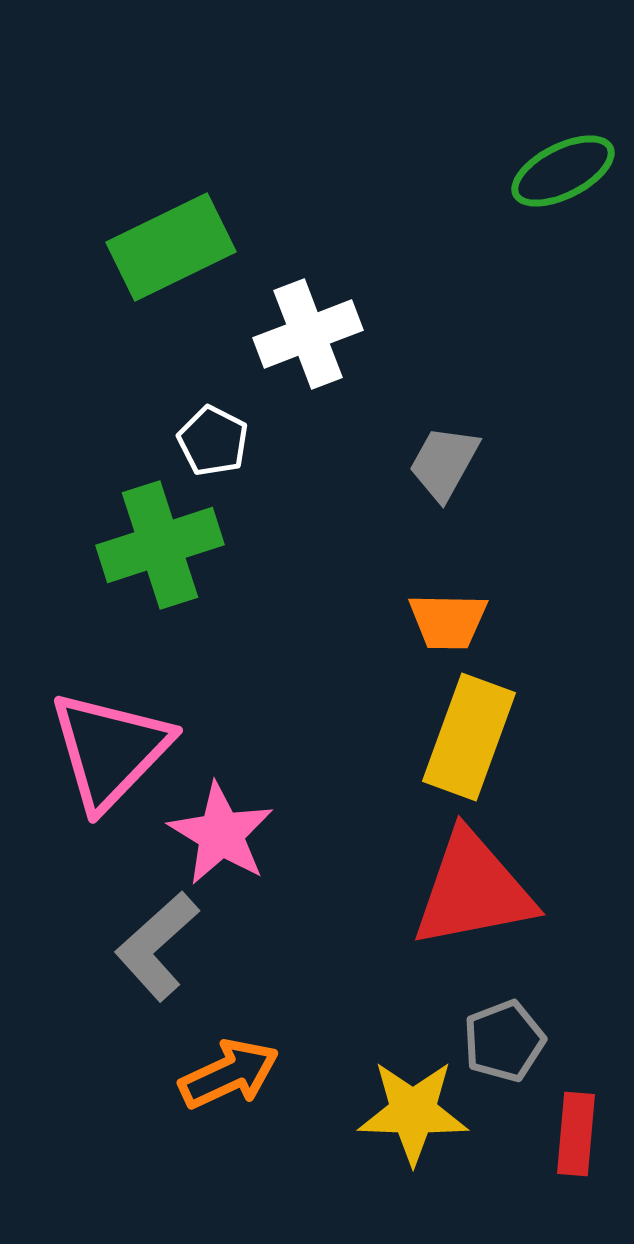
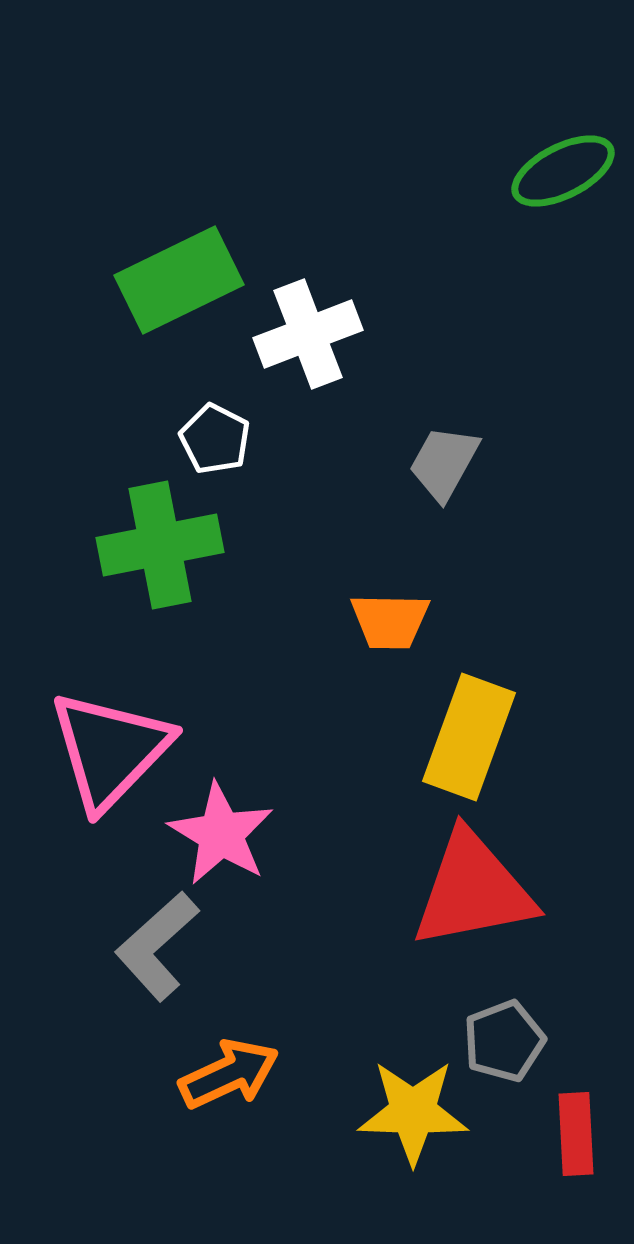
green rectangle: moved 8 px right, 33 px down
white pentagon: moved 2 px right, 2 px up
green cross: rotated 7 degrees clockwise
orange trapezoid: moved 58 px left
red rectangle: rotated 8 degrees counterclockwise
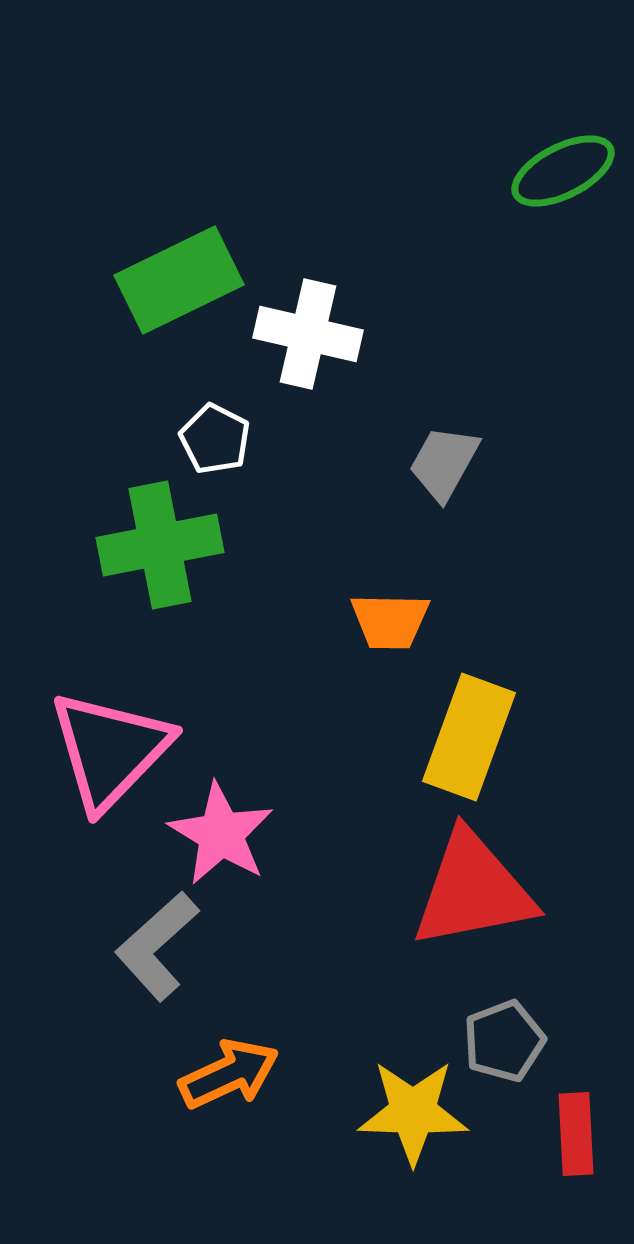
white cross: rotated 34 degrees clockwise
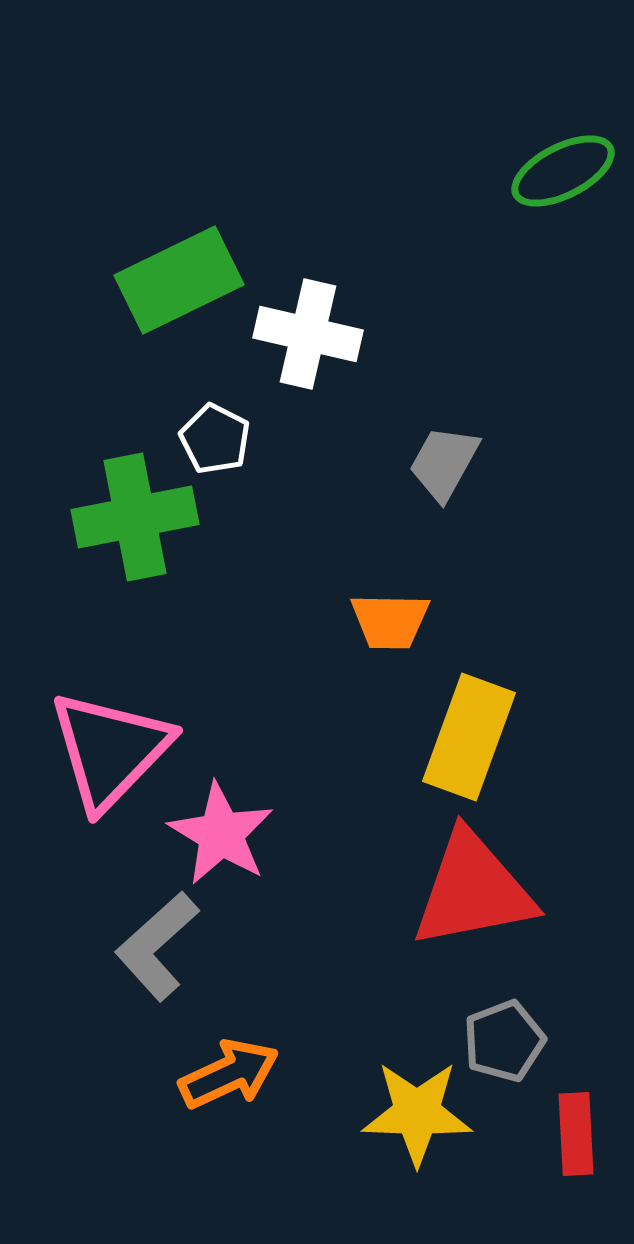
green cross: moved 25 px left, 28 px up
yellow star: moved 4 px right, 1 px down
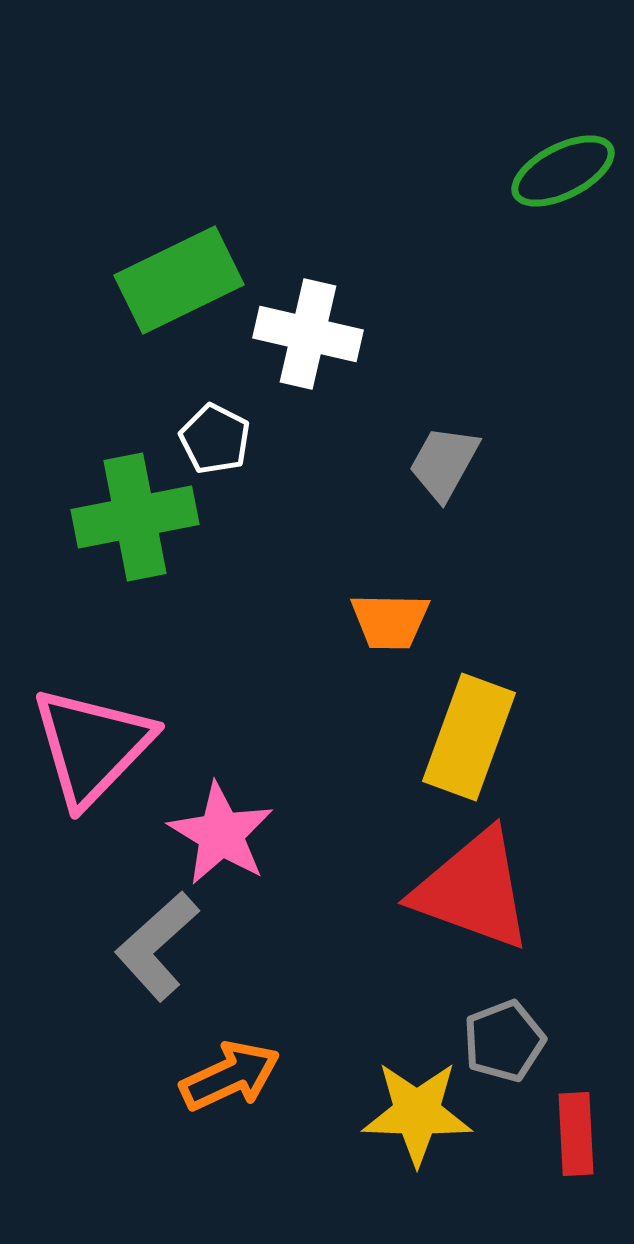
pink triangle: moved 18 px left, 4 px up
red triangle: rotated 31 degrees clockwise
orange arrow: moved 1 px right, 2 px down
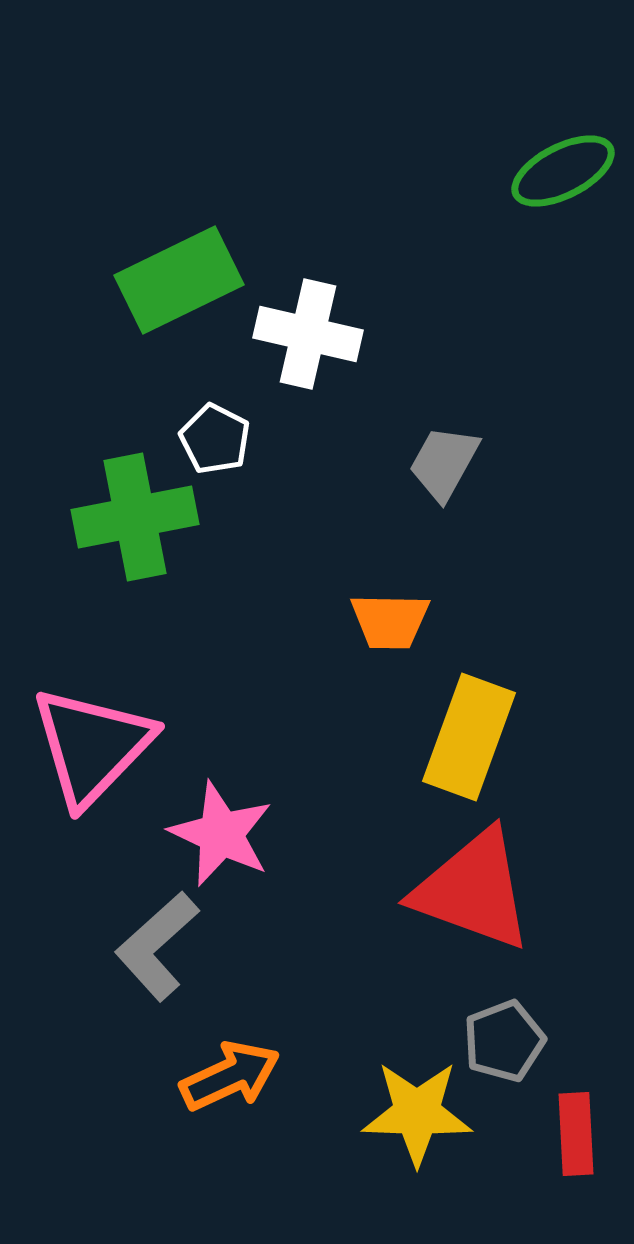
pink star: rotated 6 degrees counterclockwise
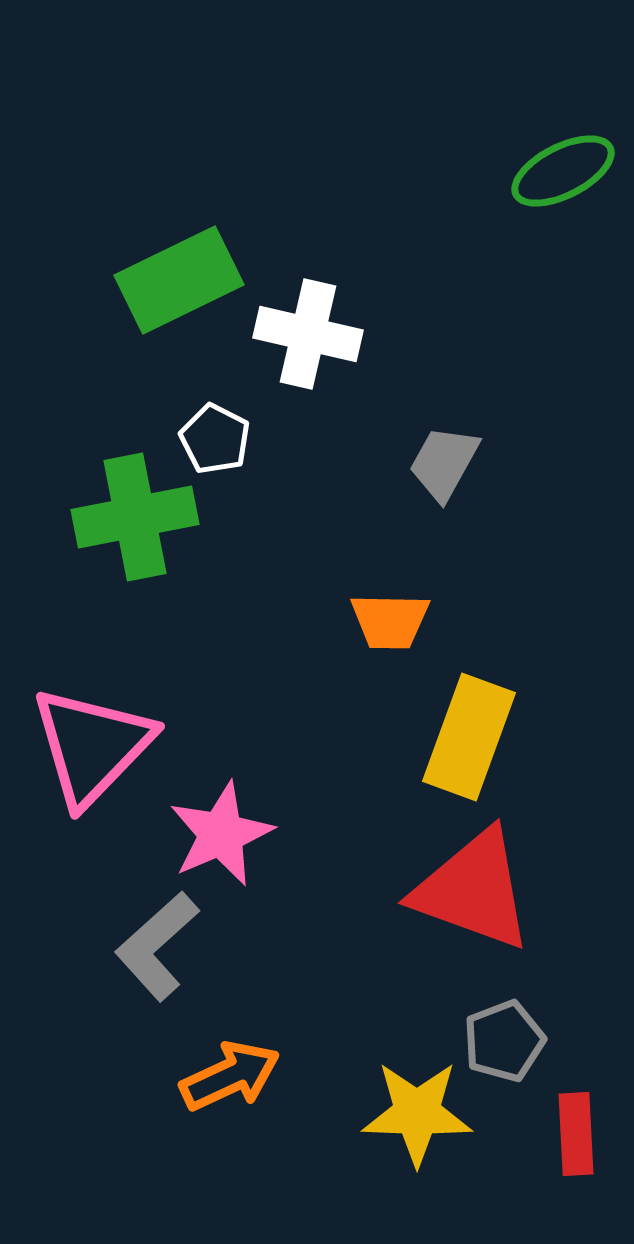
pink star: rotated 24 degrees clockwise
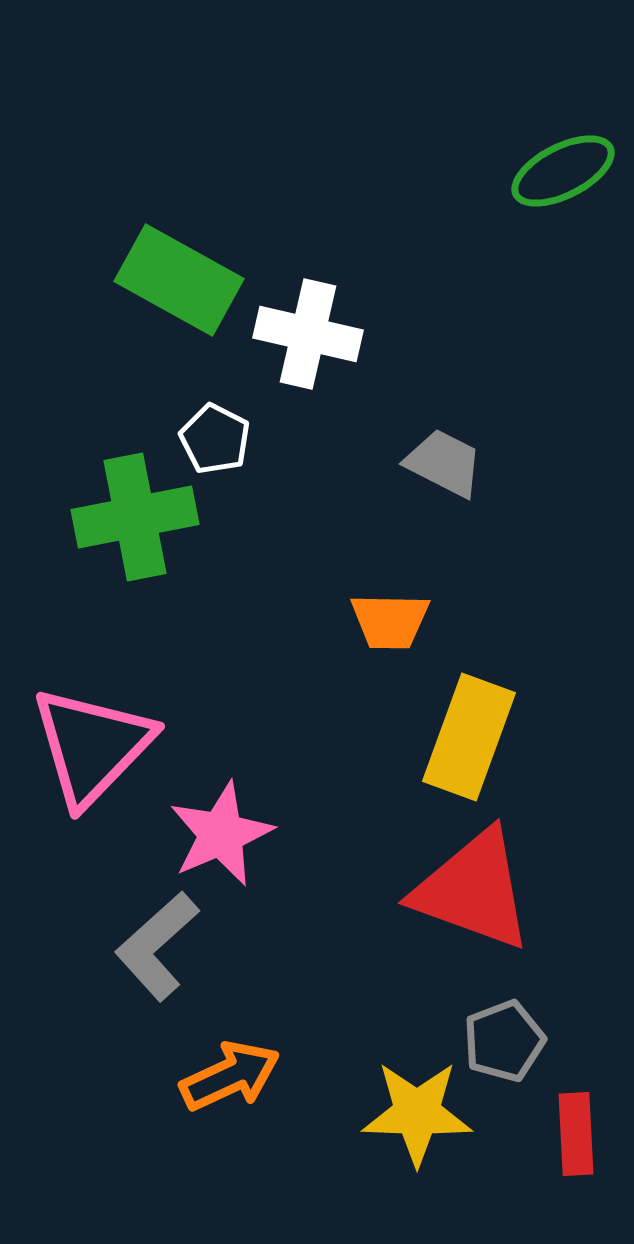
green rectangle: rotated 55 degrees clockwise
gray trapezoid: rotated 88 degrees clockwise
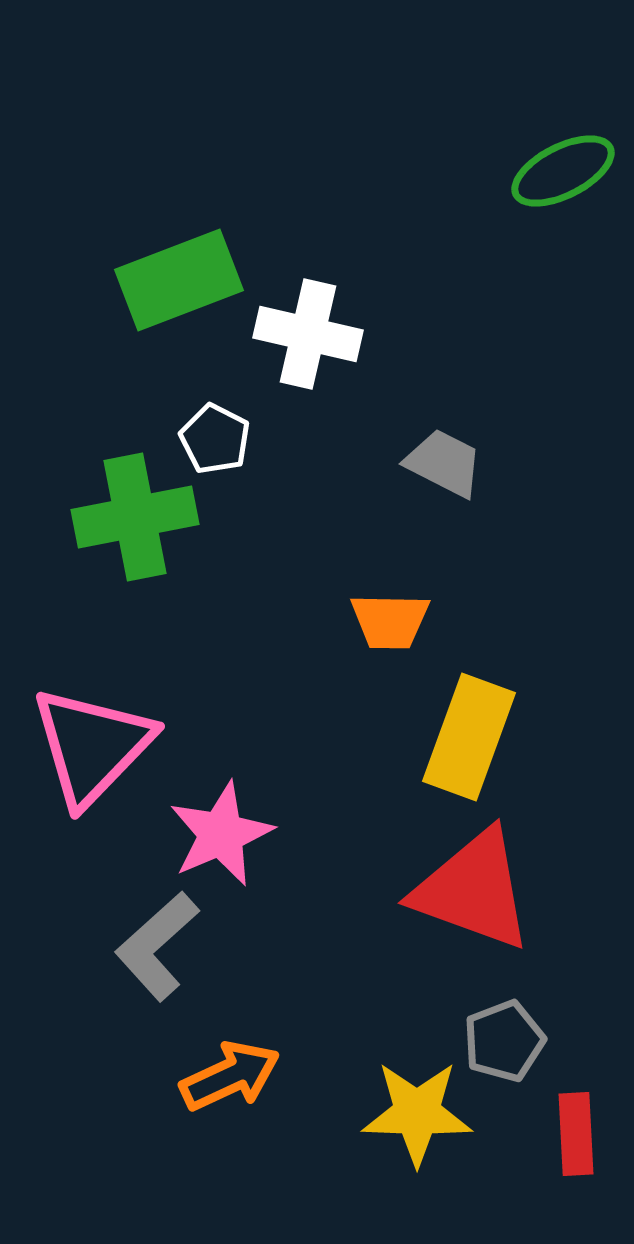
green rectangle: rotated 50 degrees counterclockwise
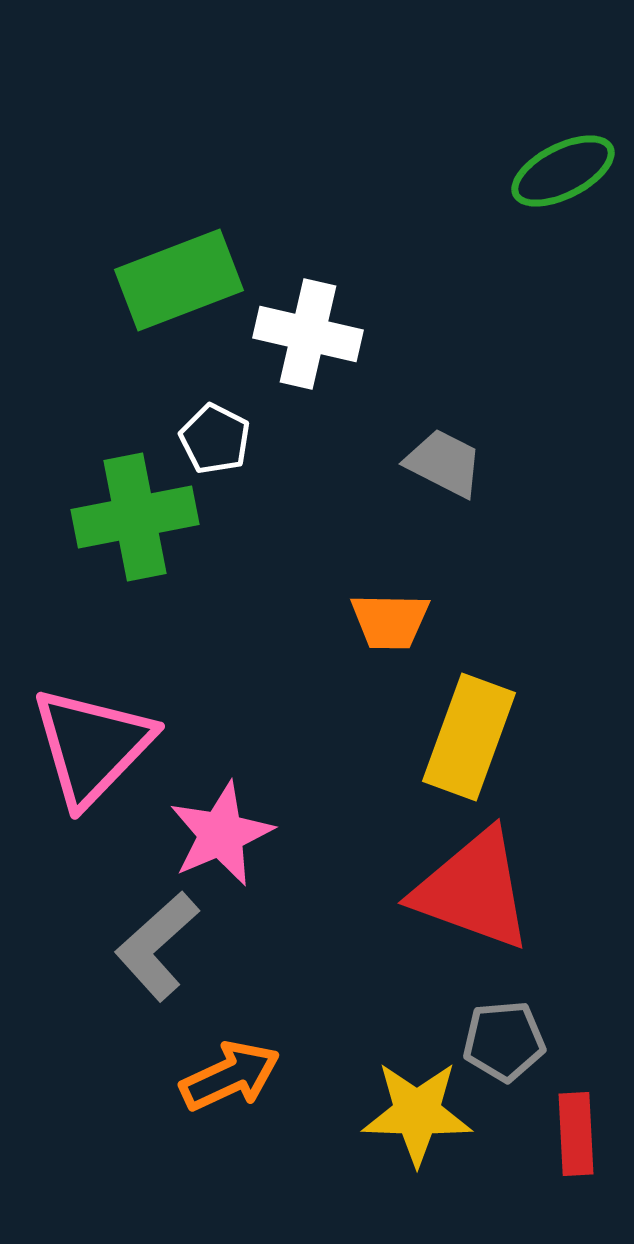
gray pentagon: rotated 16 degrees clockwise
